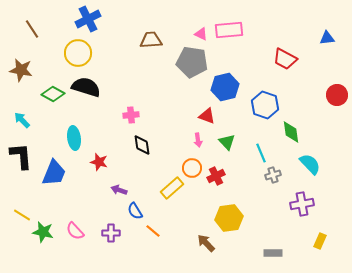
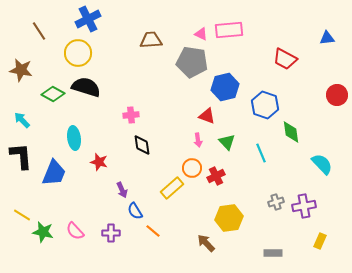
brown line at (32, 29): moved 7 px right, 2 px down
cyan semicircle at (310, 164): moved 12 px right
gray cross at (273, 175): moved 3 px right, 27 px down
purple arrow at (119, 190): moved 3 px right; rotated 133 degrees counterclockwise
purple cross at (302, 204): moved 2 px right, 2 px down
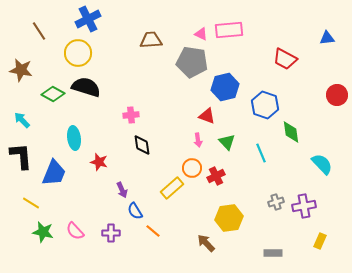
yellow line at (22, 215): moved 9 px right, 12 px up
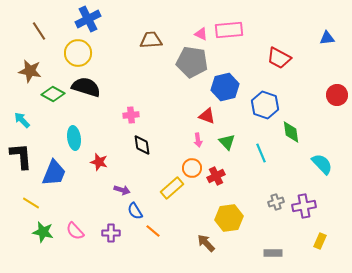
red trapezoid at (285, 59): moved 6 px left, 1 px up
brown star at (21, 70): moved 9 px right, 1 px down
purple arrow at (122, 190): rotated 49 degrees counterclockwise
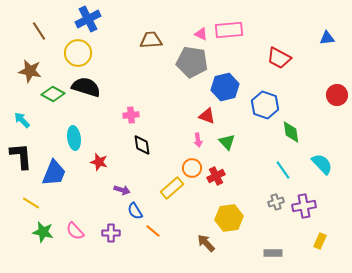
cyan line at (261, 153): moved 22 px right, 17 px down; rotated 12 degrees counterclockwise
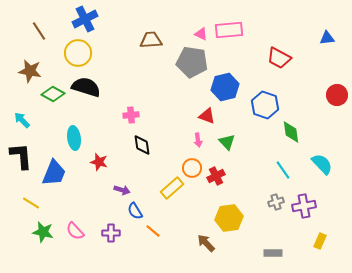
blue cross at (88, 19): moved 3 px left
